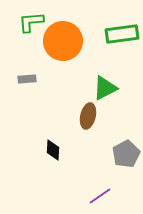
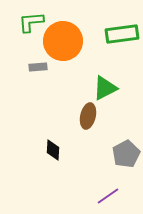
gray rectangle: moved 11 px right, 12 px up
purple line: moved 8 px right
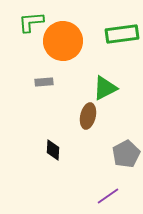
gray rectangle: moved 6 px right, 15 px down
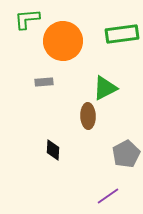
green L-shape: moved 4 px left, 3 px up
brown ellipse: rotated 15 degrees counterclockwise
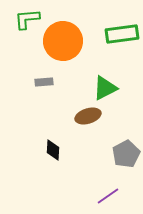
brown ellipse: rotated 75 degrees clockwise
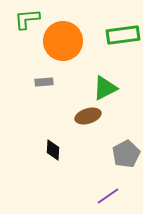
green rectangle: moved 1 px right, 1 px down
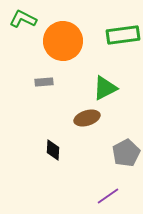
green L-shape: moved 4 px left; rotated 32 degrees clockwise
brown ellipse: moved 1 px left, 2 px down
gray pentagon: moved 1 px up
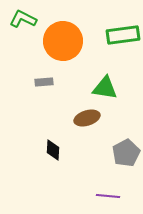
green triangle: rotated 36 degrees clockwise
purple line: rotated 40 degrees clockwise
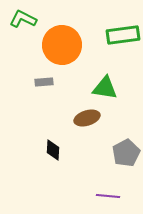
orange circle: moved 1 px left, 4 px down
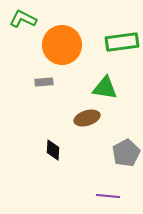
green rectangle: moved 1 px left, 7 px down
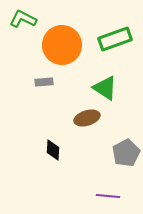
green rectangle: moved 7 px left, 3 px up; rotated 12 degrees counterclockwise
green triangle: rotated 24 degrees clockwise
